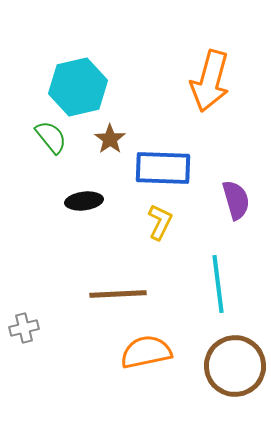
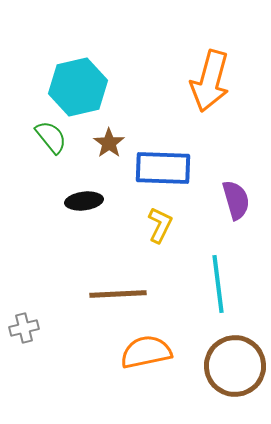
brown star: moved 1 px left, 4 px down
yellow L-shape: moved 3 px down
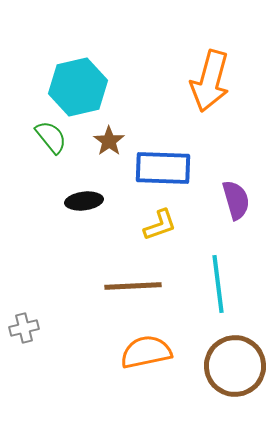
brown star: moved 2 px up
yellow L-shape: rotated 45 degrees clockwise
brown line: moved 15 px right, 8 px up
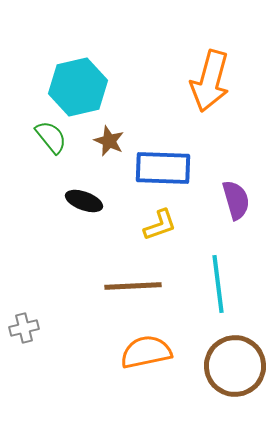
brown star: rotated 12 degrees counterclockwise
black ellipse: rotated 27 degrees clockwise
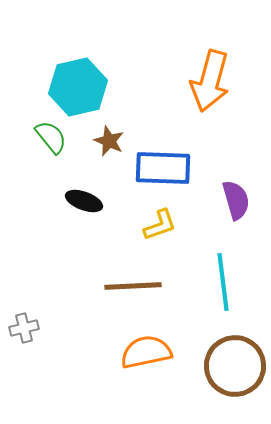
cyan line: moved 5 px right, 2 px up
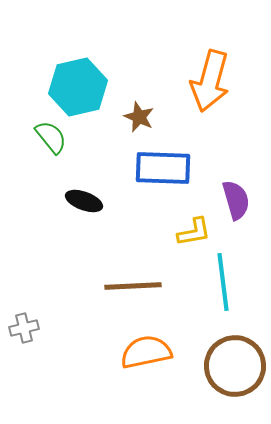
brown star: moved 30 px right, 24 px up
yellow L-shape: moved 34 px right, 7 px down; rotated 9 degrees clockwise
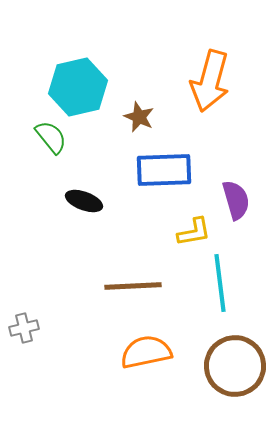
blue rectangle: moved 1 px right, 2 px down; rotated 4 degrees counterclockwise
cyan line: moved 3 px left, 1 px down
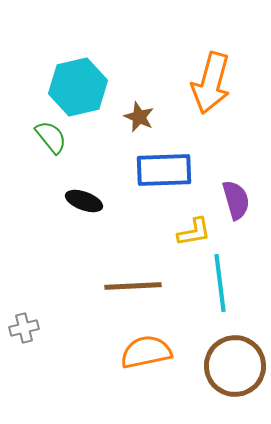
orange arrow: moved 1 px right, 2 px down
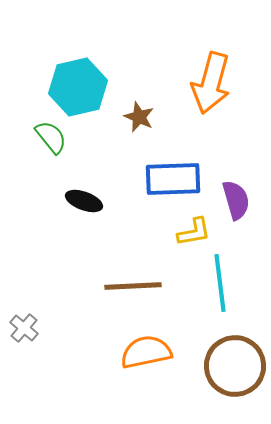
blue rectangle: moved 9 px right, 9 px down
gray cross: rotated 36 degrees counterclockwise
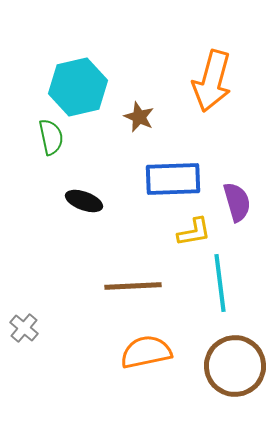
orange arrow: moved 1 px right, 2 px up
green semicircle: rotated 27 degrees clockwise
purple semicircle: moved 1 px right, 2 px down
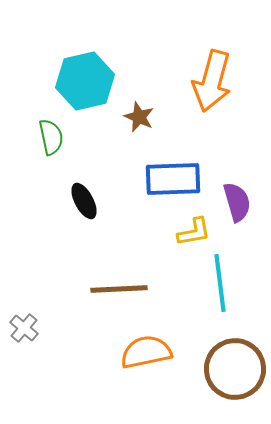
cyan hexagon: moved 7 px right, 6 px up
black ellipse: rotated 42 degrees clockwise
brown line: moved 14 px left, 3 px down
brown circle: moved 3 px down
